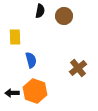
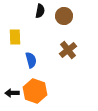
brown cross: moved 10 px left, 18 px up
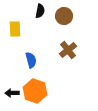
yellow rectangle: moved 8 px up
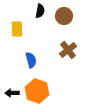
yellow rectangle: moved 2 px right
orange hexagon: moved 2 px right
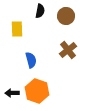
brown circle: moved 2 px right
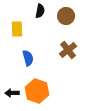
blue semicircle: moved 3 px left, 2 px up
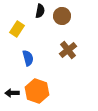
brown circle: moved 4 px left
yellow rectangle: rotated 35 degrees clockwise
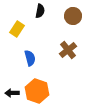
brown circle: moved 11 px right
blue semicircle: moved 2 px right
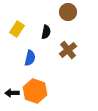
black semicircle: moved 6 px right, 21 px down
brown circle: moved 5 px left, 4 px up
blue semicircle: rotated 28 degrees clockwise
orange hexagon: moved 2 px left
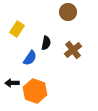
black semicircle: moved 11 px down
brown cross: moved 5 px right
blue semicircle: rotated 21 degrees clockwise
black arrow: moved 10 px up
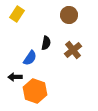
brown circle: moved 1 px right, 3 px down
yellow rectangle: moved 15 px up
black arrow: moved 3 px right, 6 px up
